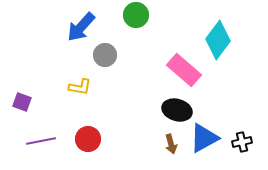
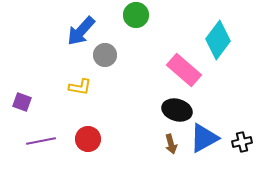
blue arrow: moved 4 px down
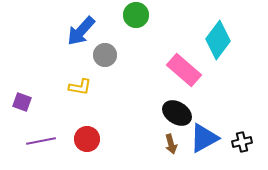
black ellipse: moved 3 px down; rotated 16 degrees clockwise
red circle: moved 1 px left
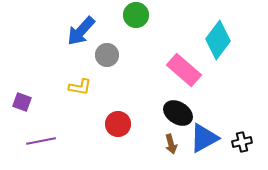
gray circle: moved 2 px right
black ellipse: moved 1 px right
red circle: moved 31 px right, 15 px up
